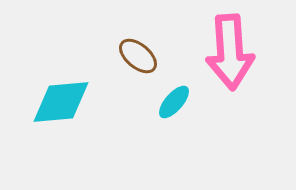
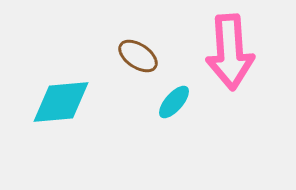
brown ellipse: rotated 6 degrees counterclockwise
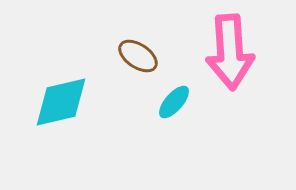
cyan diamond: rotated 8 degrees counterclockwise
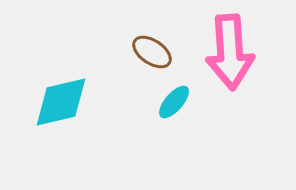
brown ellipse: moved 14 px right, 4 px up
